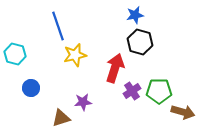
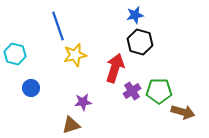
brown triangle: moved 10 px right, 7 px down
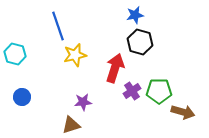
blue circle: moved 9 px left, 9 px down
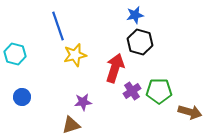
brown arrow: moved 7 px right
